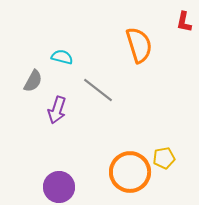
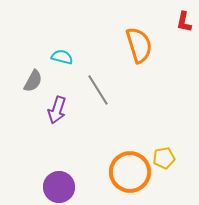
gray line: rotated 20 degrees clockwise
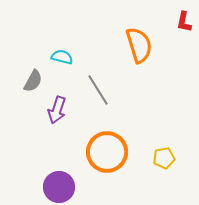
orange circle: moved 23 px left, 20 px up
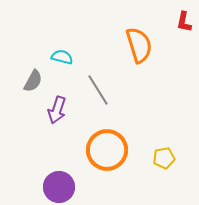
orange circle: moved 2 px up
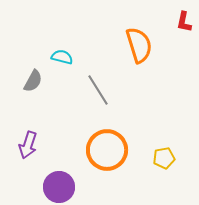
purple arrow: moved 29 px left, 35 px down
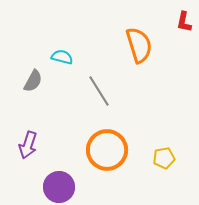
gray line: moved 1 px right, 1 px down
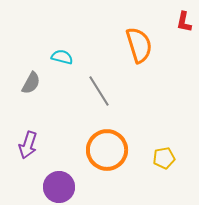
gray semicircle: moved 2 px left, 2 px down
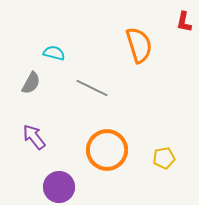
cyan semicircle: moved 8 px left, 4 px up
gray line: moved 7 px left, 3 px up; rotated 32 degrees counterclockwise
purple arrow: moved 6 px right, 8 px up; rotated 124 degrees clockwise
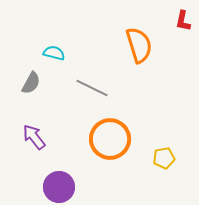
red L-shape: moved 1 px left, 1 px up
orange circle: moved 3 px right, 11 px up
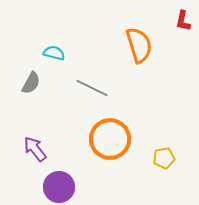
purple arrow: moved 1 px right, 12 px down
